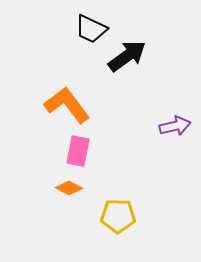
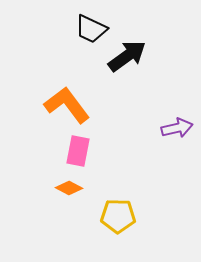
purple arrow: moved 2 px right, 2 px down
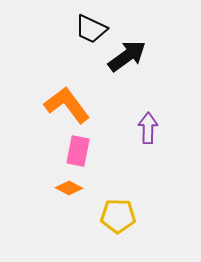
purple arrow: moved 29 px left; rotated 76 degrees counterclockwise
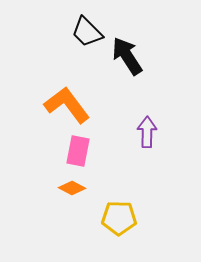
black trapezoid: moved 4 px left, 3 px down; rotated 20 degrees clockwise
black arrow: rotated 87 degrees counterclockwise
purple arrow: moved 1 px left, 4 px down
orange diamond: moved 3 px right
yellow pentagon: moved 1 px right, 2 px down
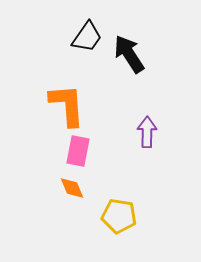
black trapezoid: moved 5 px down; rotated 100 degrees counterclockwise
black arrow: moved 2 px right, 2 px up
orange L-shape: rotated 33 degrees clockwise
orange diamond: rotated 40 degrees clockwise
yellow pentagon: moved 2 px up; rotated 8 degrees clockwise
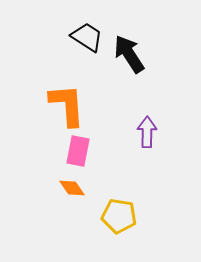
black trapezoid: rotated 92 degrees counterclockwise
orange diamond: rotated 12 degrees counterclockwise
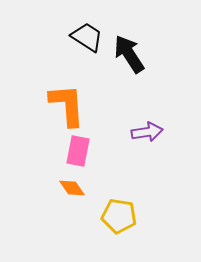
purple arrow: rotated 80 degrees clockwise
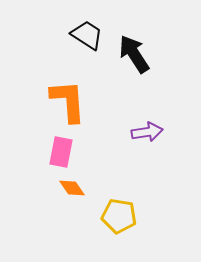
black trapezoid: moved 2 px up
black arrow: moved 5 px right
orange L-shape: moved 1 px right, 4 px up
pink rectangle: moved 17 px left, 1 px down
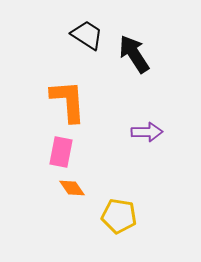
purple arrow: rotated 8 degrees clockwise
